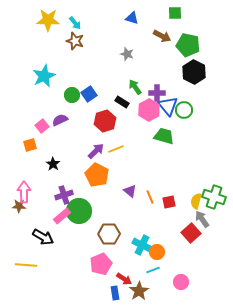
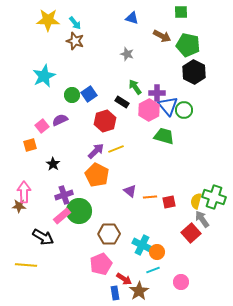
green square at (175, 13): moved 6 px right, 1 px up
orange line at (150, 197): rotated 72 degrees counterclockwise
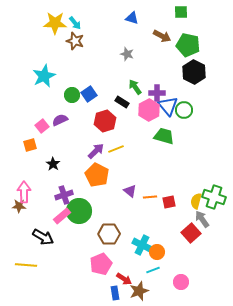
yellow star at (48, 20): moved 7 px right, 3 px down
brown star at (139, 291): rotated 12 degrees clockwise
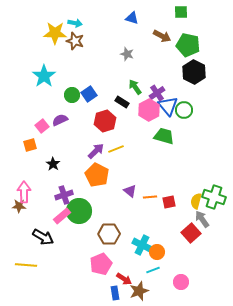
yellow star at (55, 23): moved 10 px down
cyan arrow at (75, 23): rotated 40 degrees counterclockwise
cyan star at (44, 76): rotated 10 degrees counterclockwise
purple cross at (157, 93): rotated 35 degrees counterclockwise
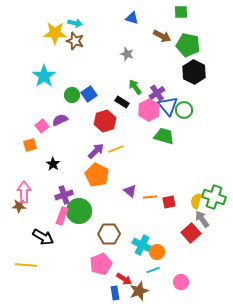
pink rectangle at (62, 216): rotated 30 degrees counterclockwise
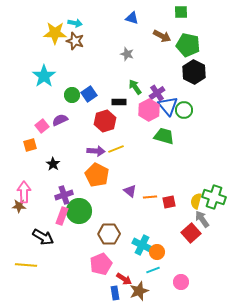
black rectangle at (122, 102): moved 3 px left; rotated 32 degrees counterclockwise
purple arrow at (96, 151): rotated 48 degrees clockwise
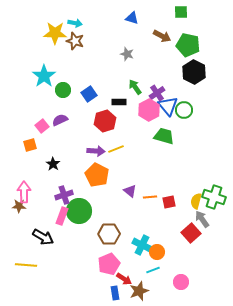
green circle at (72, 95): moved 9 px left, 5 px up
pink pentagon at (101, 264): moved 8 px right
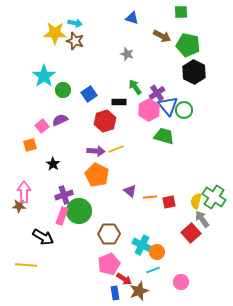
green cross at (214, 197): rotated 15 degrees clockwise
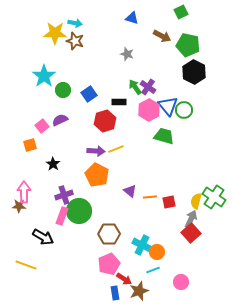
green square at (181, 12): rotated 24 degrees counterclockwise
purple cross at (157, 93): moved 9 px left, 6 px up; rotated 21 degrees counterclockwise
gray arrow at (202, 219): moved 11 px left; rotated 60 degrees clockwise
yellow line at (26, 265): rotated 15 degrees clockwise
